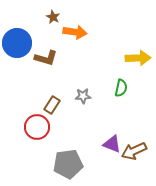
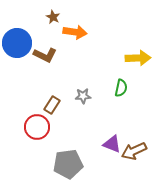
brown L-shape: moved 1 px left, 3 px up; rotated 10 degrees clockwise
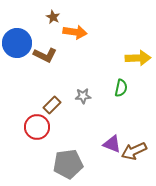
brown rectangle: rotated 12 degrees clockwise
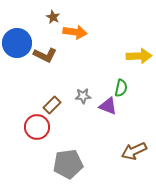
yellow arrow: moved 1 px right, 2 px up
purple triangle: moved 4 px left, 38 px up
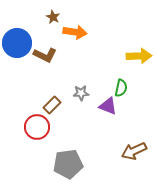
gray star: moved 2 px left, 3 px up
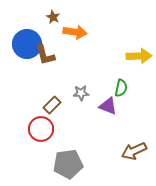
blue circle: moved 10 px right, 1 px down
brown L-shape: rotated 50 degrees clockwise
red circle: moved 4 px right, 2 px down
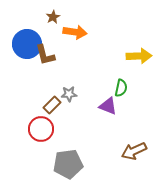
brown star: rotated 16 degrees clockwise
gray star: moved 12 px left, 1 px down
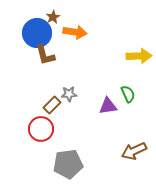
blue circle: moved 10 px right, 11 px up
green semicircle: moved 7 px right, 6 px down; rotated 36 degrees counterclockwise
purple triangle: rotated 30 degrees counterclockwise
